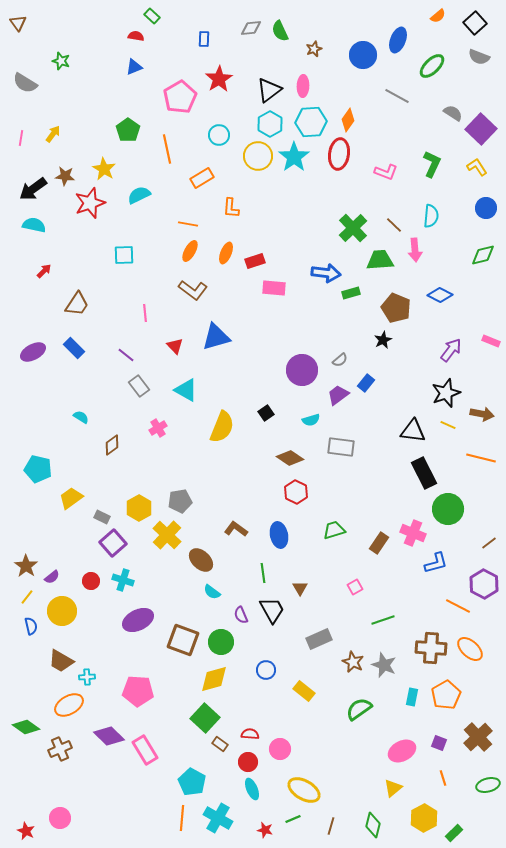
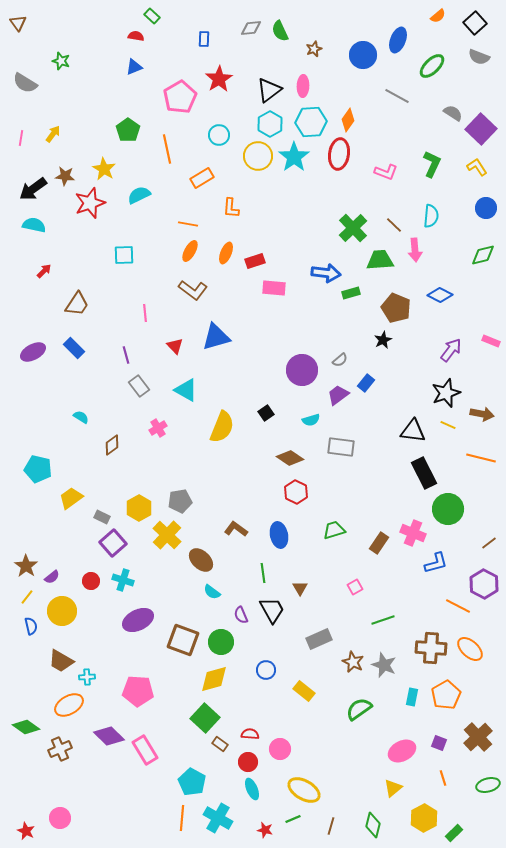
purple line at (126, 355): rotated 36 degrees clockwise
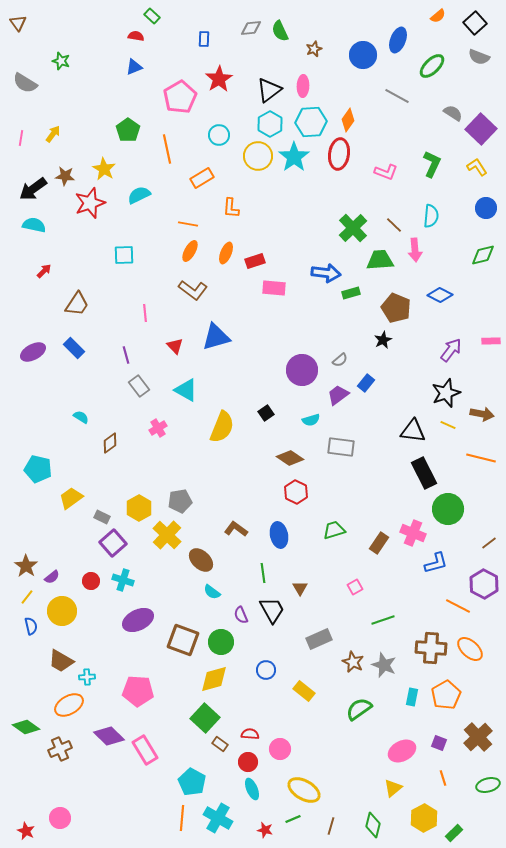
pink rectangle at (491, 341): rotated 24 degrees counterclockwise
brown diamond at (112, 445): moved 2 px left, 2 px up
